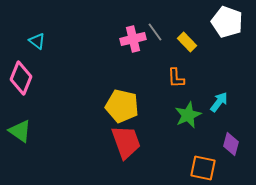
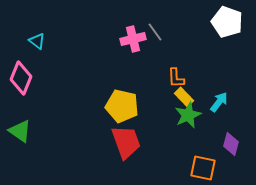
yellow rectangle: moved 3 px left, 55 px down
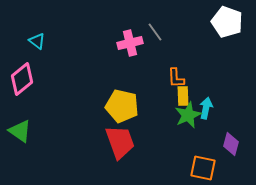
pink cross: moved 3 px left, 4 px down
pink diamond: moved 1 px right, 1 px down; rotated 28 degrees clockwise
yellow rectangle: moved 1 px left, 1 px up; rotated 42 degrees clockwise
cyan arrow: moved 13 px left, 6 px down; rotated 25 degrees counterclockwise
red trapezoid: moved 6 px left
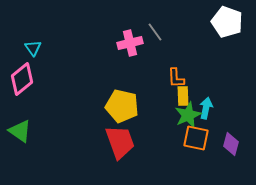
cyan triangle: moved 4 px left, 7 px down; rotated 18 degrees clockwise
orange square: moved 7 px left, 30 px up
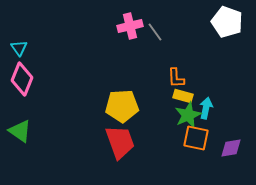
pink cross: moved 17 px up
cyan triangle: moved 14 px left
pink diamond: rotated 28 degrees counterclockwise
yellow rectangle: rotated 72 degrees counterclockwise
yellow pentagon: rotated 16 degrees counterclockwise
purple diamond: moved 4 px down; rotated 65 degrees clockwise
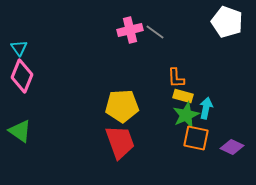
pink cross: moved 4 px down
gray line: rotated 18 degrees counterclockwise
pink diamond: moved 3 px up
green star: moved 2 px left
purple diamond: moved 1 px right, 1 px up; rotated 35 degrees clockwise
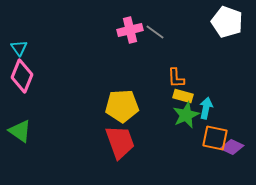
orange square: moved 19 px right
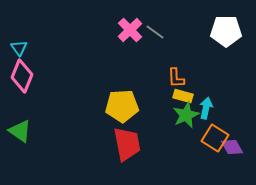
white pentagon: moved 1 px left, 9 px down; rotated 20 degrees counterclockwise
pink cross: rotated 30 degrees counterclockwise
orange square: rotated 20 degrees clockwise
red trapezoid: moved 7 px right, 2 px down; rotated 9 degrees clockwise
purple diamond: rotated 35 degrees clockwise
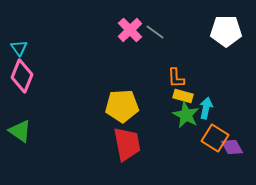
green star: rotated 20 degrees counterclockwise
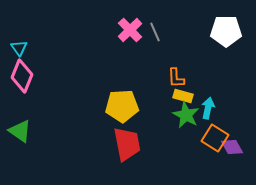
gray line: rotated 30 degrees clockwise
cyan arrow: moved 2 px right
